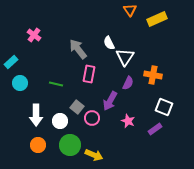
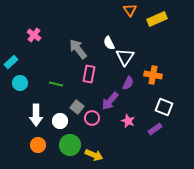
purple arrow: rotated 12 degrees clockwise
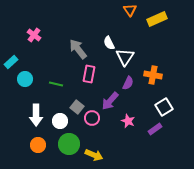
cyan circle: moved 5 px right, 4 px up
white square: rotated 36 degrees clockwise
green circle: moved 1 px left, 1 px up
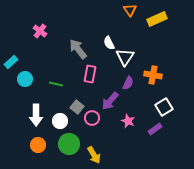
pink cross: moved 6 px right, 4 px up
pink rectangle: moved 1 px right
yellow arrow: rotated 36 degrees clockwise
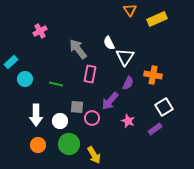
pink cross: rotated 24 degrees clockwise
gray square: rotated 32 degrees counterclockwise
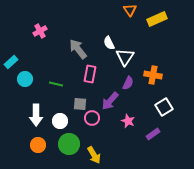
gray square: moved 3 px right, 3 px up
purple rectangle: moved 2 px left, 5 px down
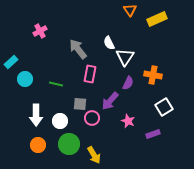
purple rectangle: rotated 16 degrees clockwise
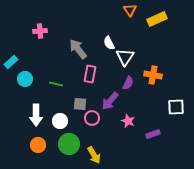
pink cross: rotated 24 degrees clockwise
white square: moved 12 px right; rotated 30 degrees clockwise
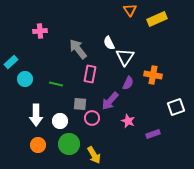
white square: rotated 18 degrees counterclockwise
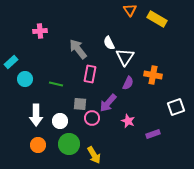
yellow rectangle: rotated 54 degrees clockwise
purple arrow: moved 2 px left, 2 px down
